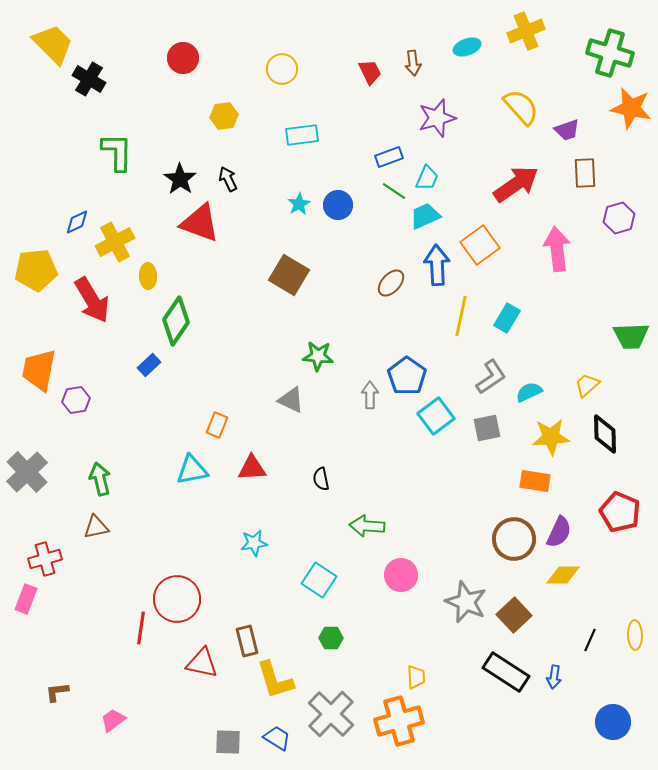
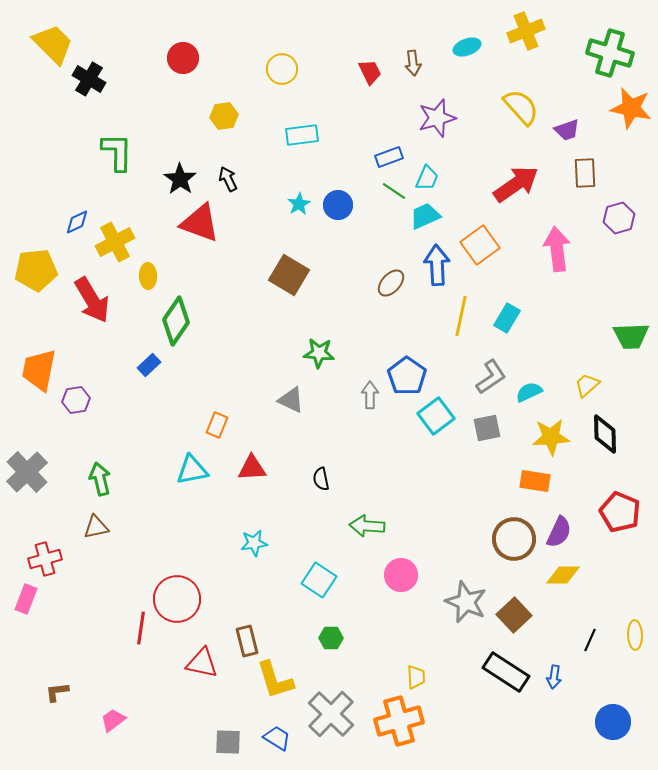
green star at (318, 356): moved 1 px right, 3 px up
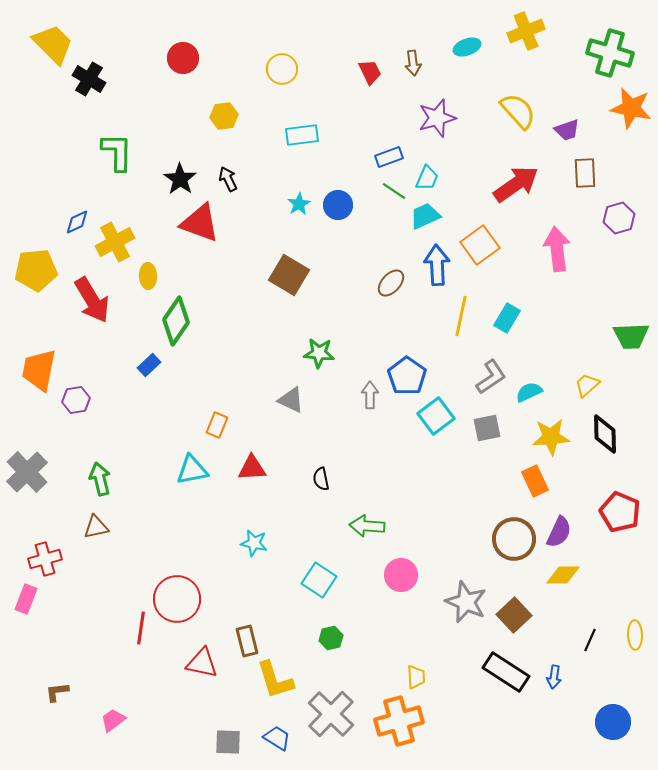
yellow semicircle at (521, 107): moved 3 px left, 4 px down
orange rectangle at (535, 481): rotated 56 degrees clockwise
cyan star at (254, 543): rotated 20 degrees clockwise
green hexagon at (331, 638): rotated 15 degrees counterclockwise
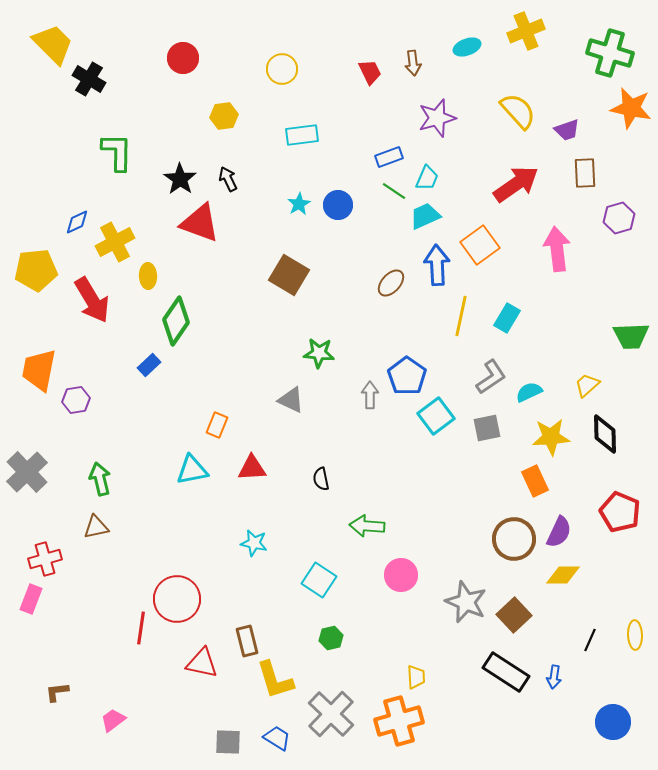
pink rectangle at (26, 599): moved 5 px right
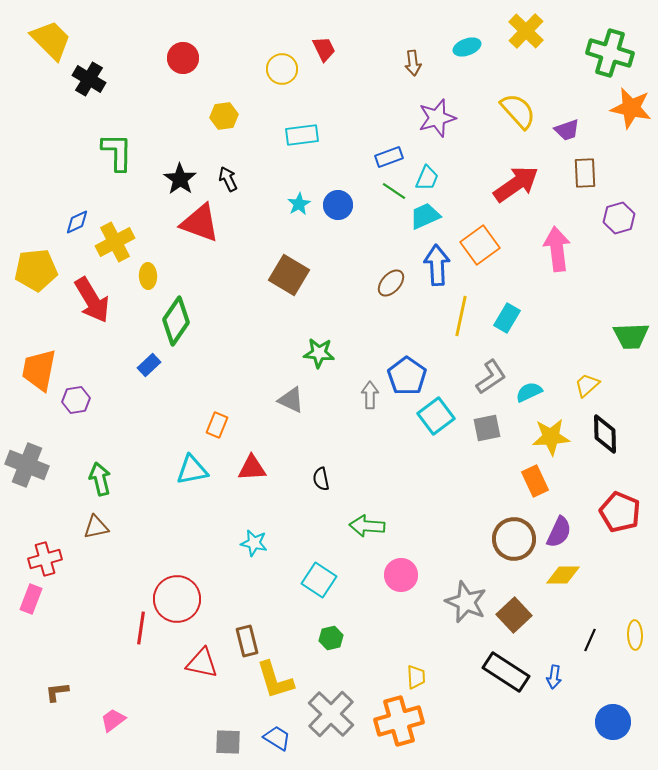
yellow cross at (526, 31): rotated 24 degrees counterclockwise
yellow trapezoid at (53, 44): moved 2 px left, 4 px up
red trapezoid at (370, 72): moved 46 px left, 23 px up
gray cross at (27, 472): moved 7 px up; rotated 24 degrees counterclockwise
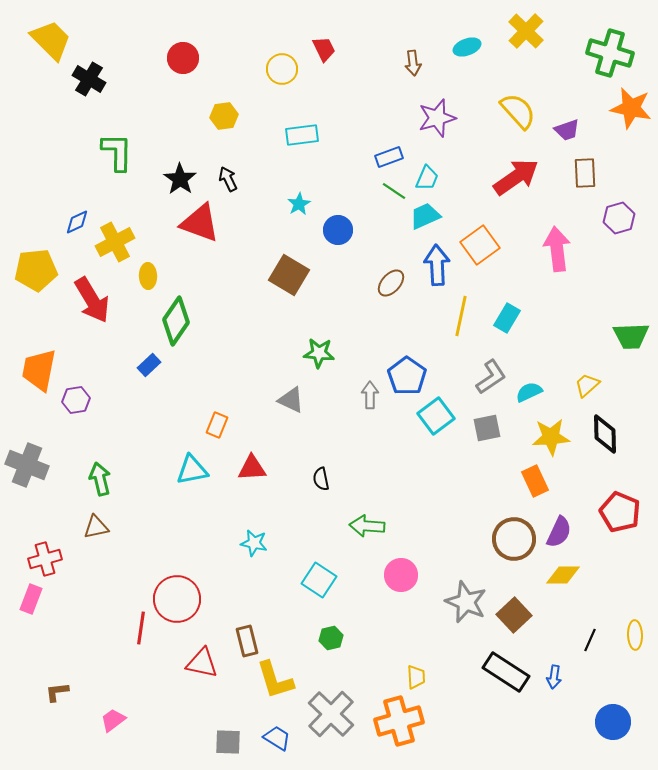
red arrow at (516, 184): moved 7 px up
blue circle at (338, 205): moved 25 px down
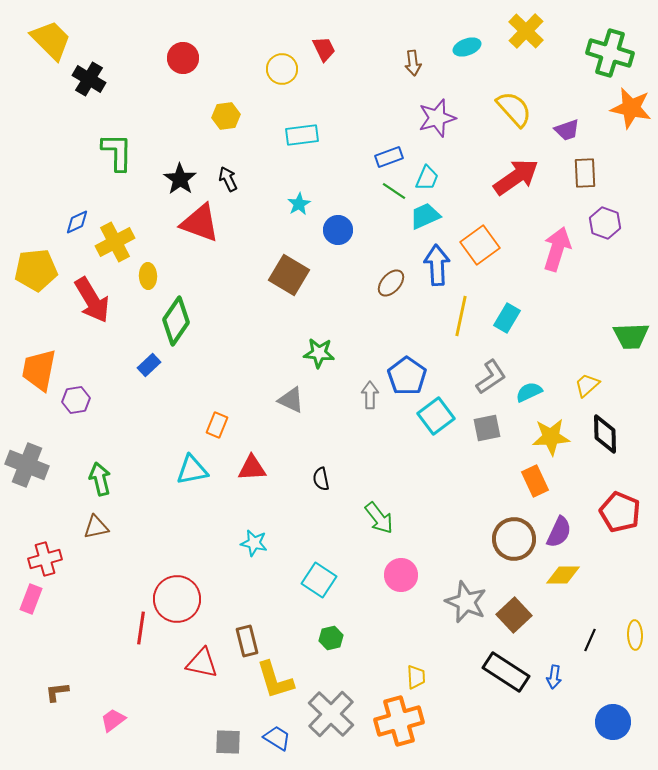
yellow semicircle at (518, 111): moved 4 px left, 2 px up
yellow hexagon at (224, 116): moved 2 px right
purple hexagon at (619, 218): moved 14 px left, 5 px down; rotated 24 degrees counterclockwise
pink arrow at (557, 249): rotated 24 degrees clockwise
green arrow at (367, 526): moved 12 px right, 8 px up; rotated 132 degrees counterclockwise
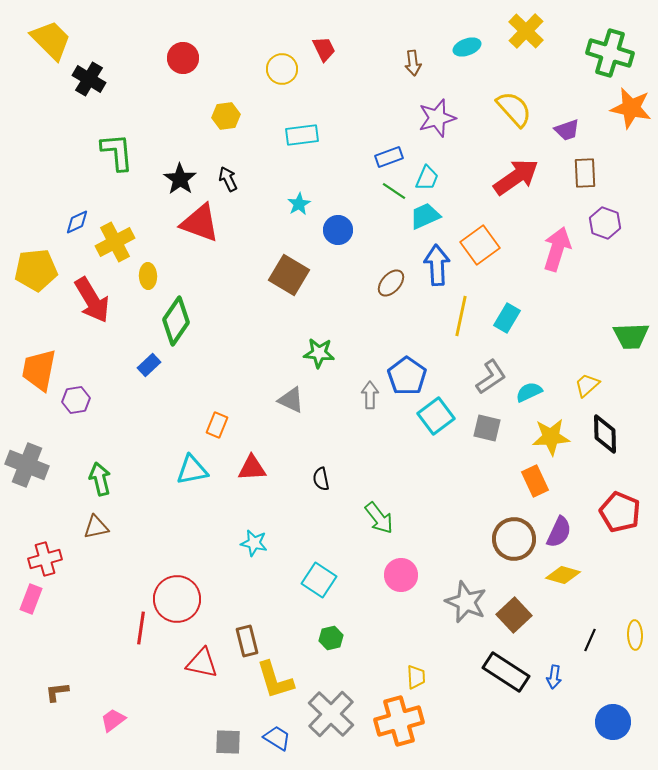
green L-shape at (117, 152): rotated 6 degrees counterclockwise
gray square at (487, 428): rotated 24 degrees clockwise
yellow diamond at (563, 575): rotated 16 degrees clockwise
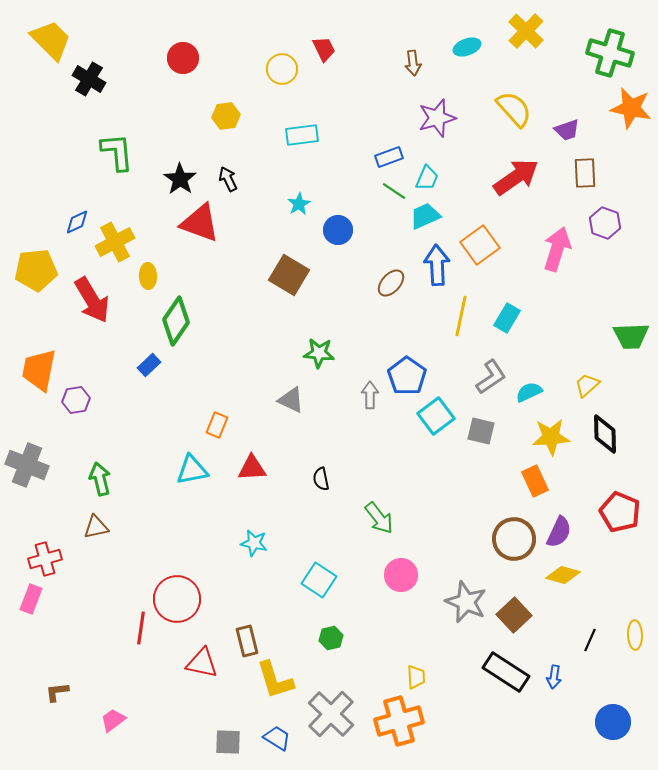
gray square at (487, 428): moved 6 px left, 3 px down
